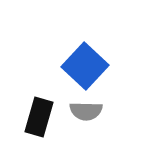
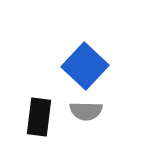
black rectangle: rotated 9 degrees counterclockwise
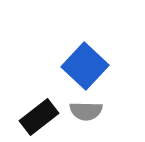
black rectangle: rotated 45 degrees clockwise
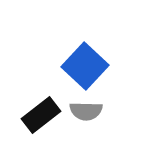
black rectangle: moved 2 px right, 2 px up
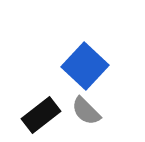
gray semicircle: rotated 44 degrees clockwise
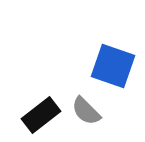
blue square: moved 28 px right; rotated 24 degrees counterclockwise
